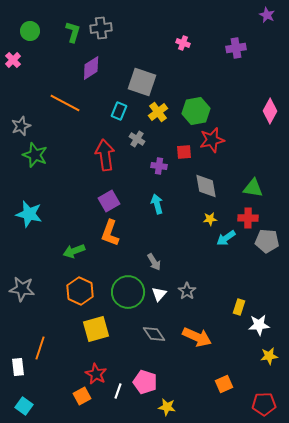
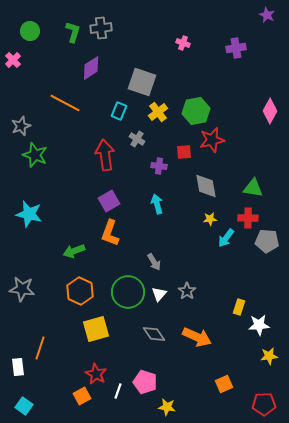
cyan arrow at (226, 238): rotated 18 degrees counterclockwise
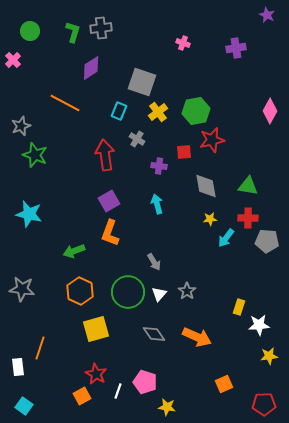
green triangle at (253, 188): moved 5 px left, 2 px up
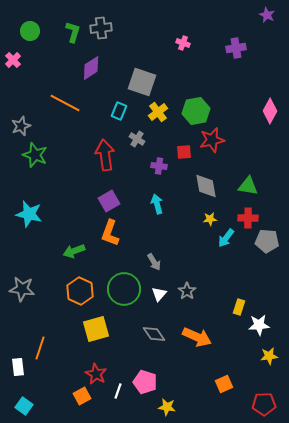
green circle at (128, 292): moved 4 px left, 3 px up
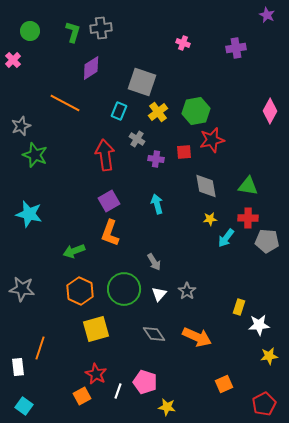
purple cross at (159, 166): moved 3 px left, 7 px up
red pentagon at (264, 404): rotated 25 degrees counterclockwise
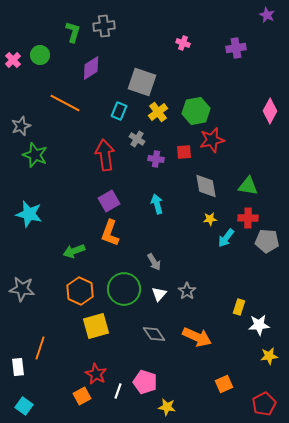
gray cross at (101, 28): moved 3 px right, 2 px up
green circle at (30, 31): moved 10 px right, 24 px down
yellow square at (96, 329): moved 3 px up
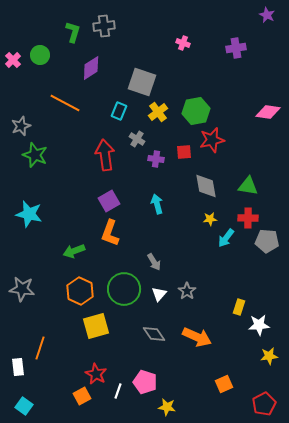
pink diamond at (270, 111): moved 2 px left, 1 px down; rotated 70 degrees clockwise
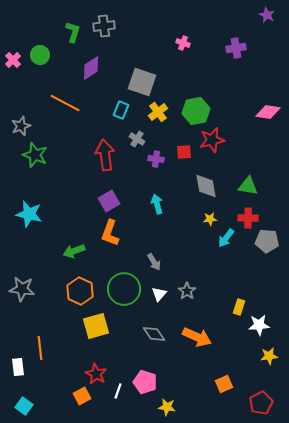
cyan rectangle at (119, 111): moved 2 px right, 1 px up
orange line at (40, 348): rotated 25 degrees counterclockwise
red pentagon at (264, 404): moved 3 px left, 1 px up
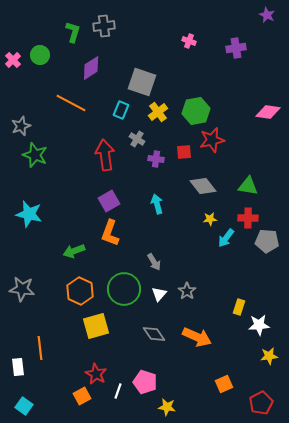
pink cross at (183, 43): moved 6 px right, 2 px up
orange line at (65, 103): moved 6 px right
gray diamond at (206, 186): moved 3 px left; rotated 28 degrees counterclockwise
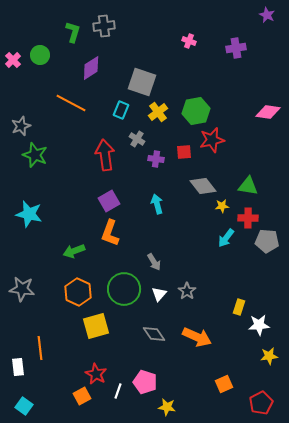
yellow star at (210, 219): moved 12 px right, 13 px up
orange hexagon at (80, 291): moved 2 px left, 1 px down
